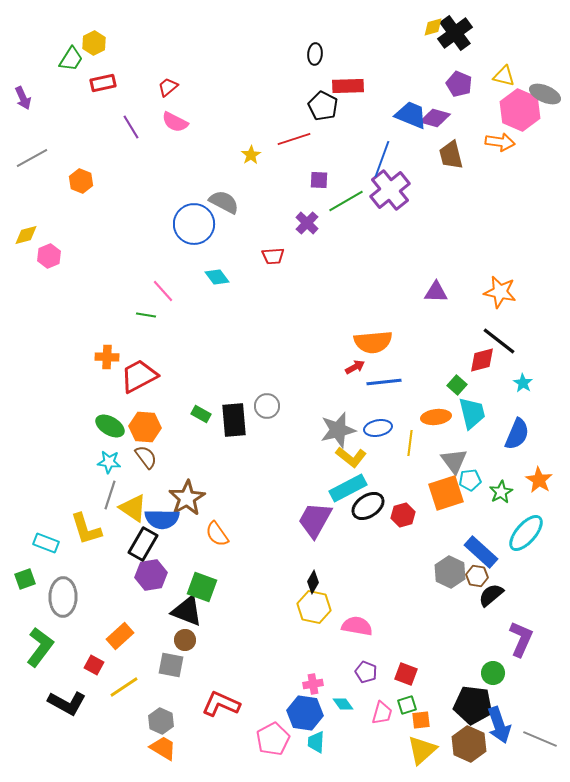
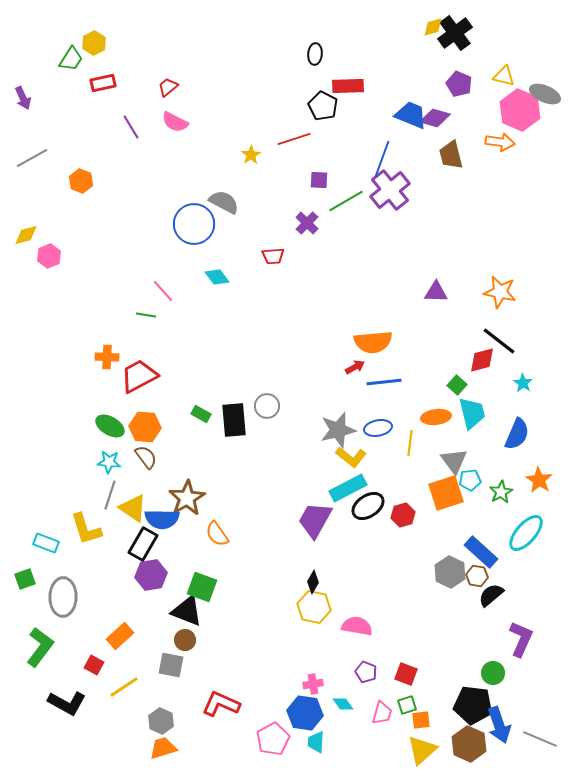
orange trapezoid at (163, 748): rotated 48 degrees counterclockwise
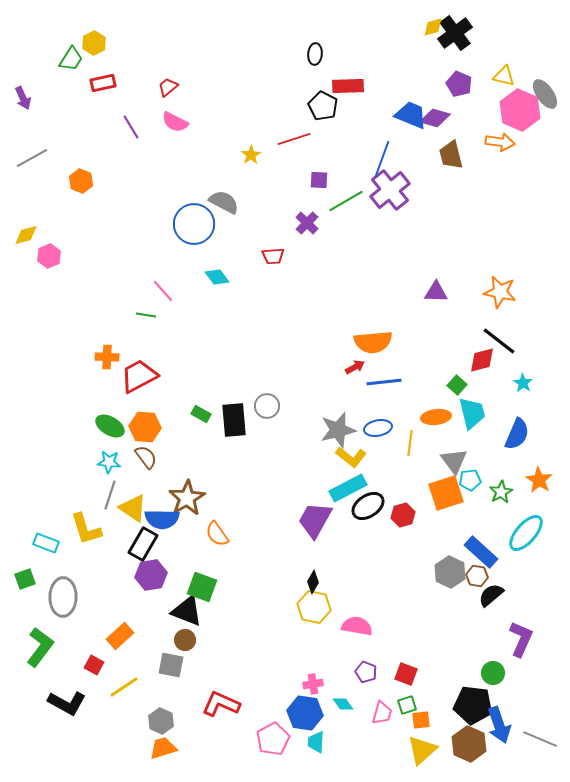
gray ellipse at (545, 94): rotated 32 degrees clockwise
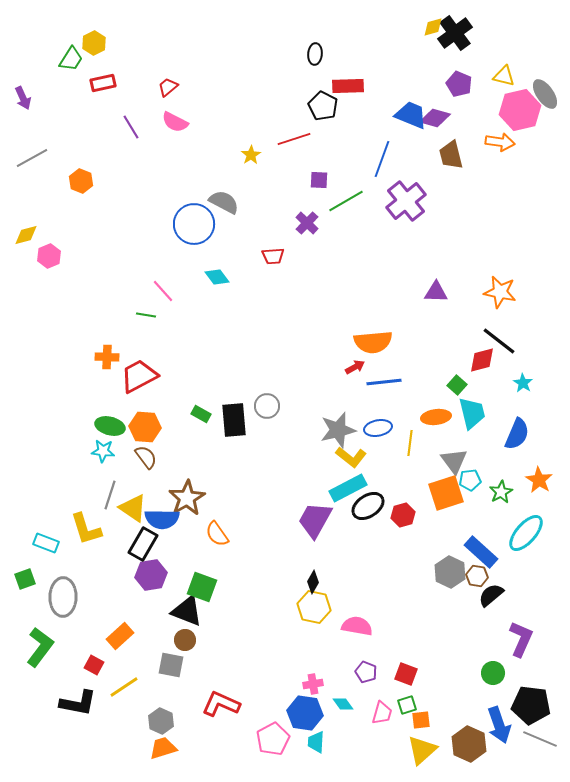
pink hexagon at (520, 110): rotated 24 degrees clockwise
purple cross at (390, 190): moved 16 px right, 11 px down
green ellipse at (110, 426): rotated 16 degrees counterclockwise
cyan star at (109, 462): moved 6 px left, 11 px up
black L-shape at (67, 703): moved 11 px right; rotated 18 degrees counterclockwise
black pentagon at (473, 705): moved 58 px right
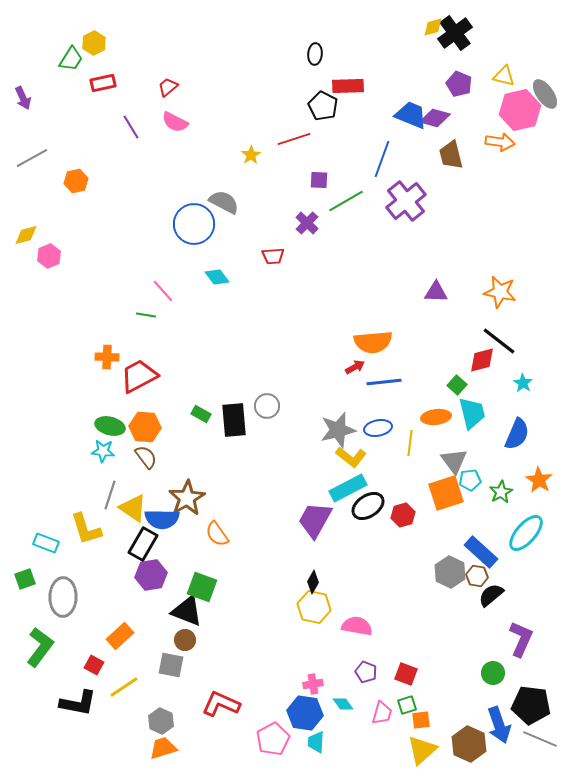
orange hexagon at (81, 181): moved 5 px left; rotated 25 degrees clockwise
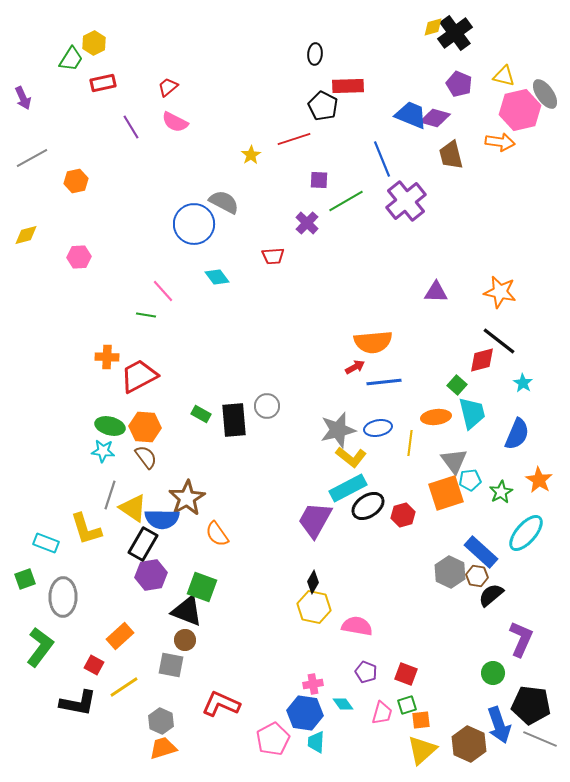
blue line at (382, 159): rotated 42 degrees counterclockwise
pink hexagon at (49, 256): moved 30 px right, 1 px down; rotated 20 degrees clockwise
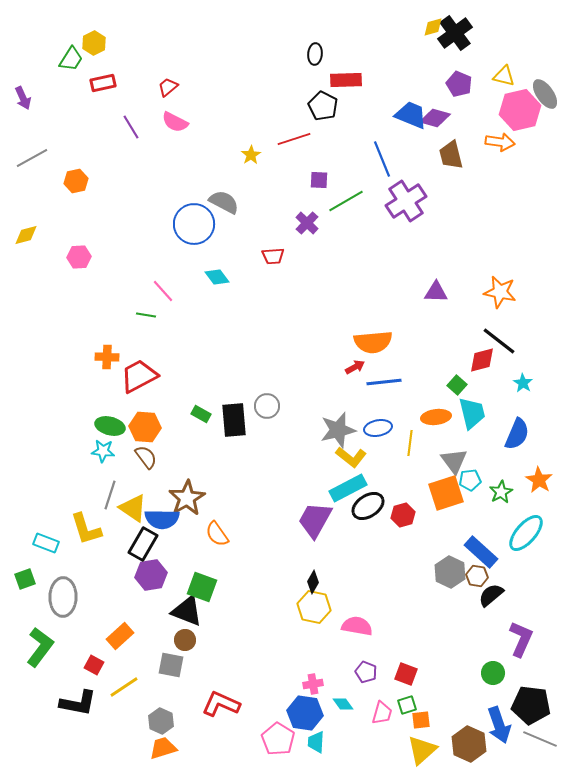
red rectangle at (348, 86): moved 2 px left, 6 px up
purple cross at (406, 201): rotated 6 degrees clockwise
pink pentagon at (273, 739): moved 5 px right; rotated 12 degrees counterclockwise
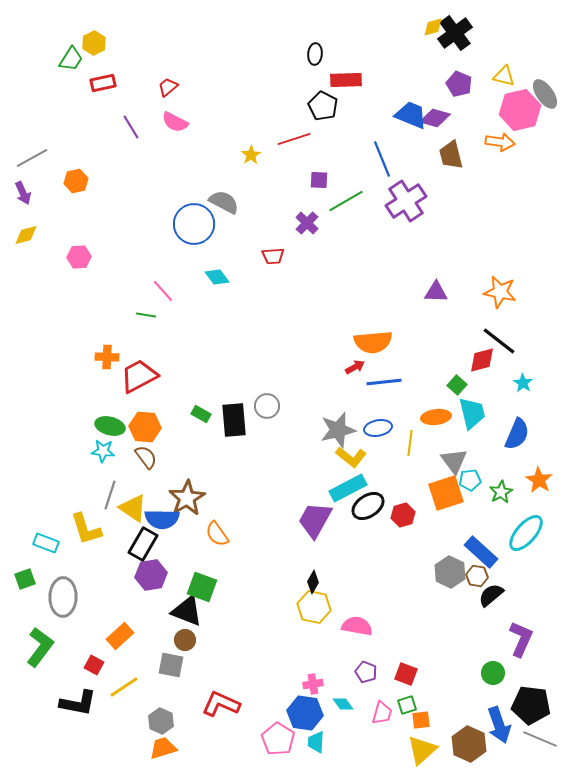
purple arrow at (23, 98): moved 95 px down
